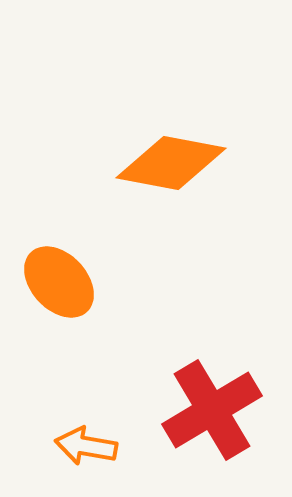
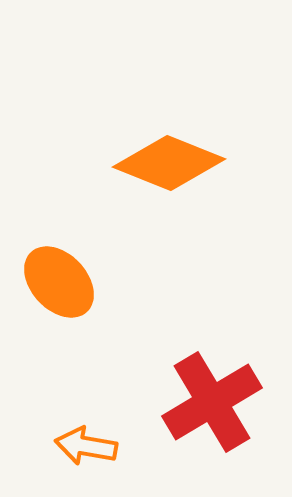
orange diamond: moved 2 px left; rotated 11 degrees clockwise
red cross: moved 8 px up
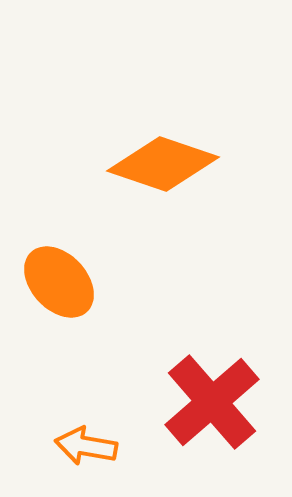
orange diamond: moved 6 px left, 1 px down; rotated 3 degrees counterclockwise
red cross: rotated 10 degrees counterclockwise
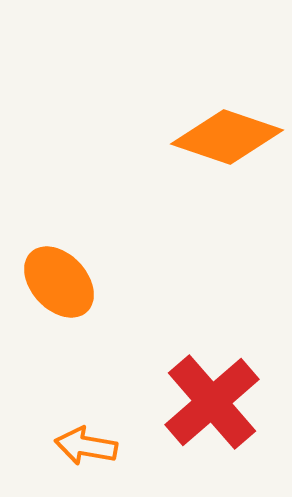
orange diamond: moved 64 px right, 27 px up
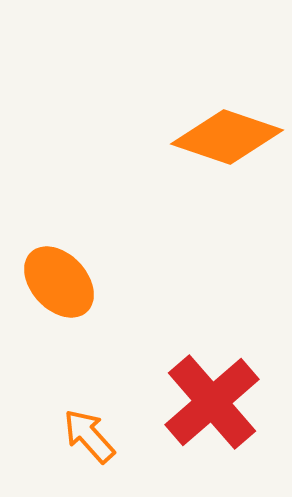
orange arrow: moved 3 px right, 10 px up; rotated 38 degrees clockwise
